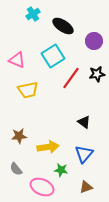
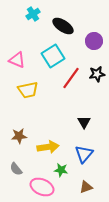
black triangle: rotated 24 degrees clockwise
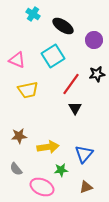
cyan cross: rotated 24 degrees counterclockwise
purple circle: moved 1 px up
red line: moved 6 px down
black triangle: moved 9 px left, 14 px up
green star: rotated 16 degrees counterclockwise
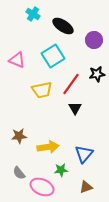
yellow trapezoid: moved 14 px right
gray semicircle: moved 3 px right, 4 px down
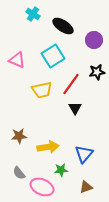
black star: moved 2 px up
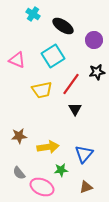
black triangle: moved 1 px down
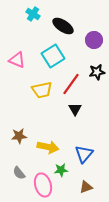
yellow arrow: rotated 20 degrees clockwise
pink ellipse: moved 1 px right, 2 px up; rotated 50 degrees clockwise
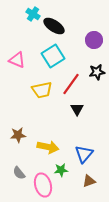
black ellipse: moved 9 px left
black triangle: moved 2 px right
brown star: moved 1 px left, 1 px up
brown triangle: moved 3 px right, 6 px up
